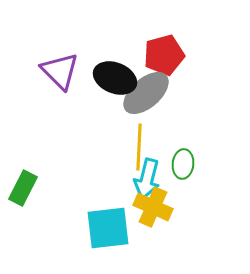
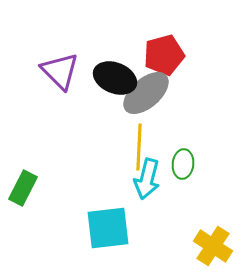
yellow cross: moved 60 px right, 39 px down; rotated 9 degrees clockwise
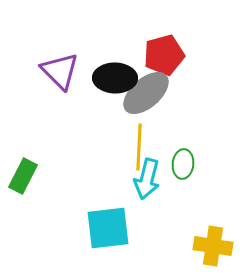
black ellipse: rotated 21 degrees counterclockwise
green rectangle: moved 12 px up
yellow cross: rotated 24 degrees counterclockwise
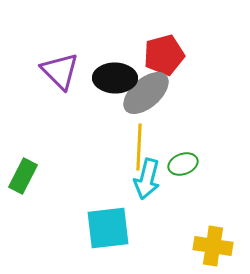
green ellipse: rotated 64 degrees clockwise
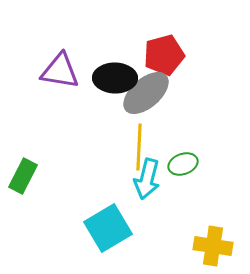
purple triangle: rotated 36 degrees counterclockwise
cyan square: rotated 24 degrees counterclockwise
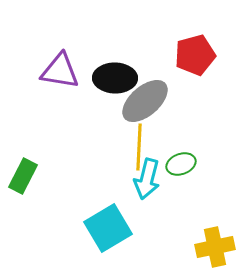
red pentagon: moved 31 px right
gray ellipse: moved 1 px left, 8 px down
green ellipse: moved 2 px left
yellow cross: moved 2 px right, 1 px down; rotated 21 degrees counterclockwise
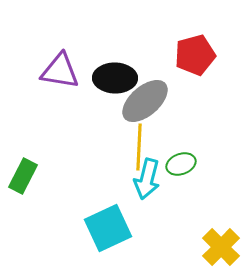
cyan square: rotated 6 degrees clockwise
yellow cross: moved 6 px right; rotated 33 degrees counterclockwise
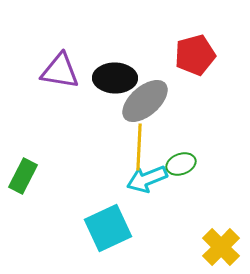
cyan arrow: rotated 54 degrees clockwise
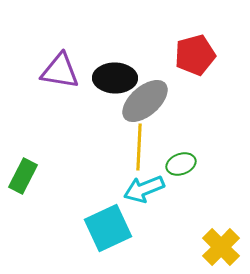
cyan arrow: moved 3 px left, 10 px down
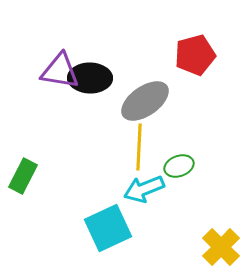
black ellipse: moved 25 px left
gray ellipse: rotated 6 degrees clockwise
green ellipse: moved 2 px left, 2 px down
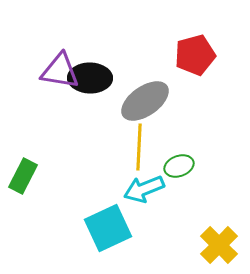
yellow cross: moved 2 px left, 2 px up
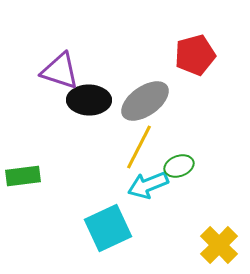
purple triangle: rotated 9 degrees clockwise
black ellipse: moved 1 px left, 22 px down
yellow line: rotated 24 degrees clockwise
green rectangle: rotated 56 degrees clockwise
cyan arrow: moved 4 px right, 4 px up
